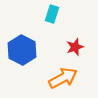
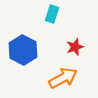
blue hexagon: moved 1 px right
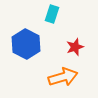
blue hexagon: moved 3 px right, 6 px up
orange arrow: moved 1 px up; rotated 12 degrees clockwise
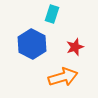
blue hexagon: moved 6 px right
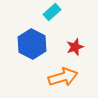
cyan rectangle: moved 2 px up; rotated 30 degrees clockwise
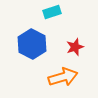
cyan rectangle: rotated 24 degrees clockwise
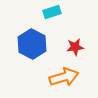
red star: rotated 12 degrees clockwise
orange arrow: moved 1 px right
